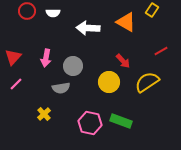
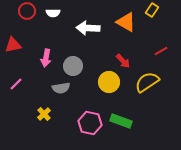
red triangle: moved 12 px up; rotated 36 degrees clockwise
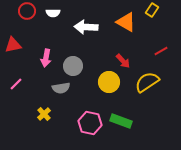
white arrow: moved 2 px left, 1 px up
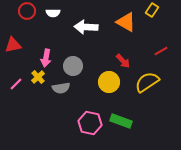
yellow cross: moved 6 px left, 37 px up
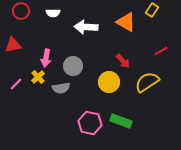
red circle: moved 6 px left
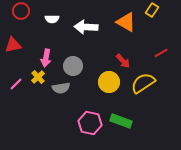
white semicircle: moved 1 px left, 6 px down
red line: moved 2 px down
yellow semicircle: moved 4 px left, 1 px down
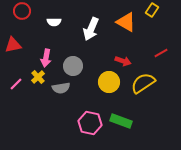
red circle: moved 1 px right
white semicircle: moved 2 px right, 3 px down
white arrow: moved 5 px right, 2 px down; rotated 70 degrees counterclockwise
red arrow: rotated 28 degrees counterclockwise
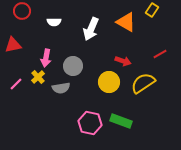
red line: moved 1 px left, 1 px down
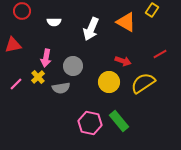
green rectangle: moved 2 px left; rotated 30 degrees clockwise
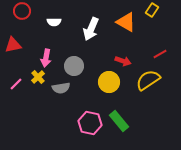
gray circle: moved 1 px right
yellow semicircle: moved 5 px right, 3 px up
